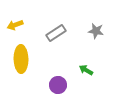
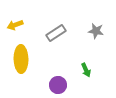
green arrow: rotated 144 degrees counterclockwise
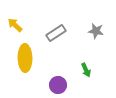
yellow arrow: rotated 63 degrees clockwise
yellow ellipse: moved 4 px right, 1 px up
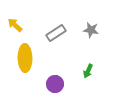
gray star: moved 5 px left, 1 px up
green arrow: moved 2 px right, 1 px down; rotated 48 degrees clockwise
purple circle: moved 3 px left, 1 px up
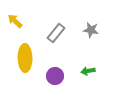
yellow arrow: moved 4 px up
gray rectangle: rotated 18 degrees counterclockwise
green arrow: rotated 56 degrees clockwise
purple circle: moved 8 px up
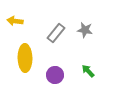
yellow arrow: rotated 35 degrees counterclockwise
gray star: moved 6 px left
green arrow: rotated 56 degrees clockwise
purple circle: moved 1 px up
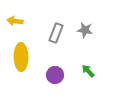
gray rectangle: rotated 18 degrees counterclockwise
yellow ellipse: moved 4 px left, 1 px up
